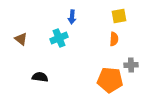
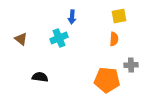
orange pentagon: moved 3 px left
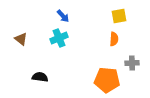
blue arrow: moved 9 px left, 1 px up; rotated 48 degrees counterclockwise
gray cross: moved 1 px right, 2 px up
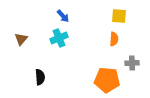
yellow square: rotated 14 degrees clockwise
brown triangle: rotated 32 degrees clockwise
black semicircle: rotated 77 degrees clockwise
